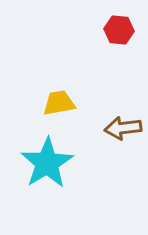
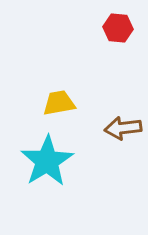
red hexagon: moved 1 px left, 2 px up
cyan star: moved 2 px up
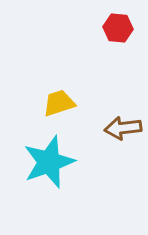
yellow trapezoid: rotated 8 degrees counterclockwise
cyan star: moved 2 px right, 1 px down; rotated 12 degrees clockwise
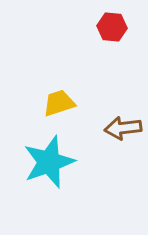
red hexagon: moved 6 px left, 1 px up
